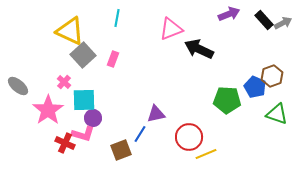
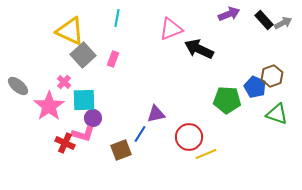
pink star: moved 1 px right, 4 px up
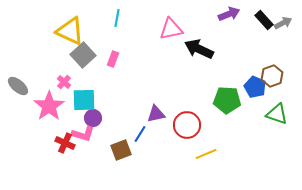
pink triangle: rotated 10 degrees clockwise
red circle: moved 2 px left, 12 px up
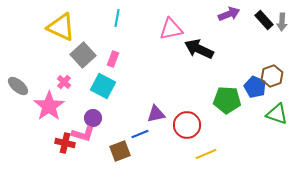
gray arrow: moved 1 px left, 1 px up; rotated 120 degrees clockwise
yellow triangle: moved 9 px left, 4 px up
cyan square: moved 19 px right, 14 px up; rotated 30 degrees clockwise
blue line: rotated 36 degrees clockwise
red cross: rotated 12 degrees counterclockwise
brown square: moved 1 px left, 1 px down
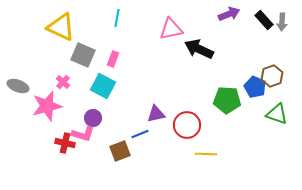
gray square: rotated 25 degrees counterclockwise
pink cross: moved 1 px left
gray ellipse: rotated 20 degrees counterclockwise
pink star: moved 2 px left; rotated 20 degrees clockwise
yellow line: rotated 25 degrees clockwise
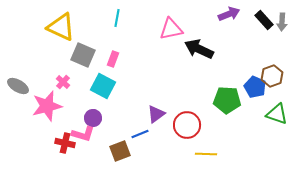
gray ellipse: rotated 10 degrees clockwise
purple triangle: rotated 24 degrees counterclockwise
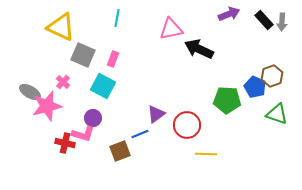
gray ellipse: moved 12 px right, 6 px down
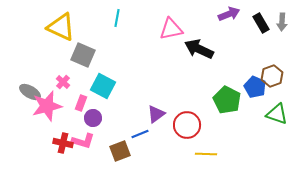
black rectangle: moved 3 px left, 3 px down; rotated 12 degrees clockwise
pink rectangle: moved 32 px left, 44 px down
green pentagon: rotated 24 degrees clockwise
pink L-shape: moved 7 px down
red cross: moved 2 px left
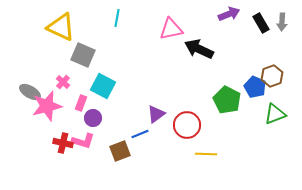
green triangle: moved 2 px left; rotated 40 degrees counterclockwise
